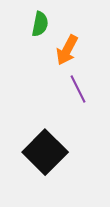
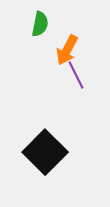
purple line: moved 2 px left, 14 px up
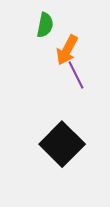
green semicircle: moved 5 px right, 1 px down
black square: moved 17 px right, 8 px up
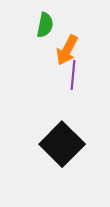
purple line: moved 3 px left; rotated 32 degrees clockwise
